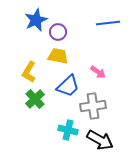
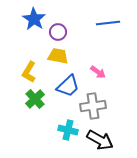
blue star: moved 2 px left, 1 px up; rotated 15 degrees counterclockwise
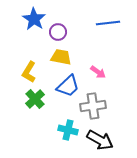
yellow trapezoid: moved 3 px right, 1 px down
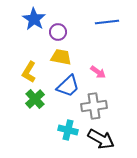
blue line: moved 1 px left, 1 px up
gray cross: moved 1 px right
black arrow: moved 1 px right, 1 px up
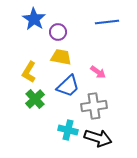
black arrow: moved 3 px left, 1 px up; rotated 12 degrees counterclockwise
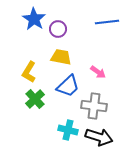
purple circle: moved 3 px up
gray cross: rotated 15 degrees clockwise
black arrow: moved 1 px right, 1 px up
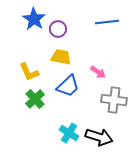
yellow L-shape: rotated 55 degrees counterclockwise
gray cross: moved 20 px right, 6 px up
cyan cross: moved 1 px right, 3 px down; rotated 18 degrees clockwise
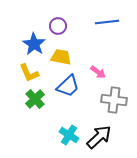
blue star: moved 25 px down
purple circle: moved 3 px up
yellow L-shape: moved 1 px down
cyan cross: moved 2 px down
black arrow: rotated 60 degrees counterclockwise
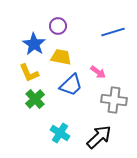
blue line: moved 6 px right, 10 px down; rotated 10 degrees counterclockwise
blue trapezoid: moved 3 px right, 1 px up
cyan cross: moved 9 px left, 2 px up
